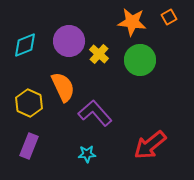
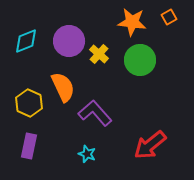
cyan diamond: moved 1 px right, 4 px up
purple rectangle: rotated 10 degrees counterclockwise
cyan star: rotated 24 degrees clockwise
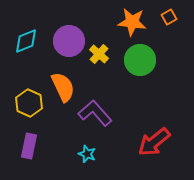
red arrow: moved 4 px right, 3 px up
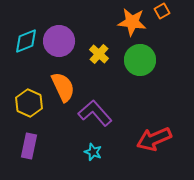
orange square: moved 7 px left, 6 px up
purple circle: moved 10 px left
red arrow: moved 3 px up; rotated 16 degrees clockwise
cyan star: moved 6 px right, 2 px up
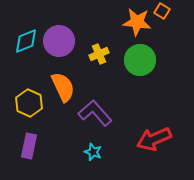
orange square: rotated 28 degrees counterclockwise
orange star: moved 5 px right
yellow cross: rotated 24 degrees clockwise
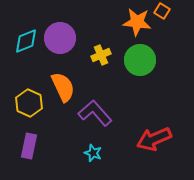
purple circle: moved 1 px right, 3 px up
yellow cross: moved 2 px right, 1 px down
cyan star: moved 1 px down
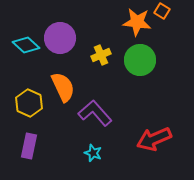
cyan diamond: moved 4 px down; rotated 64 degrees clockwise
